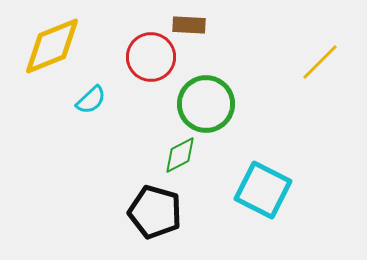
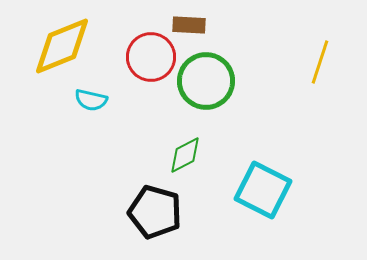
yellow diamond: moved 10 px right
yellow line: rotated 27 degrees counterclockwise
cyan semicircle: rotated 56 degrees clockwise
green circle: moved 23 px up
green diamond: moved 5 px right
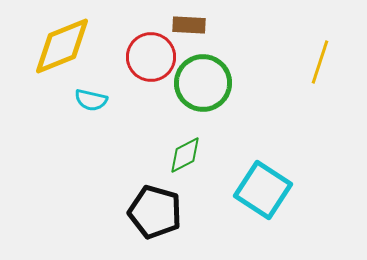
green circle: moved 3 px left, 2 px down
cyan square: rotated 6 degrees clockwise
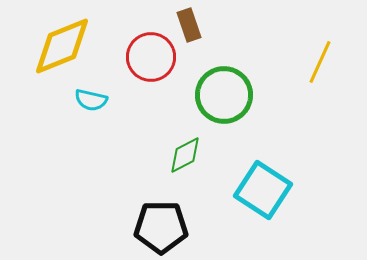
brown rectangle: rotated 68 degrees clockwise
yellow line: rotated 6 degrees clockwise
green circle: moved 21 px right, 12 px down
black pentagon: moved 6 px right, 15 px down; rotated 16 degrees counterclockwise
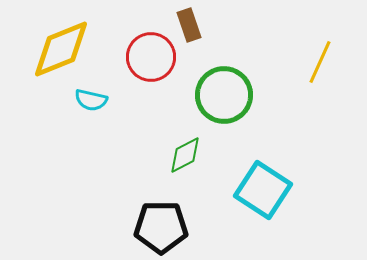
yellow diamond: moved 1 px left, 3 px down
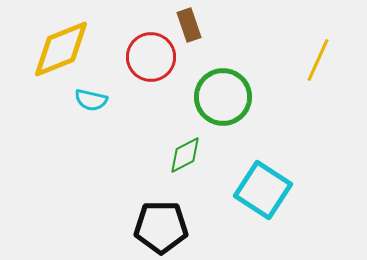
yellow line: moved 2 px left, 2 px up
green circle: moved 1 px left, 2 px down
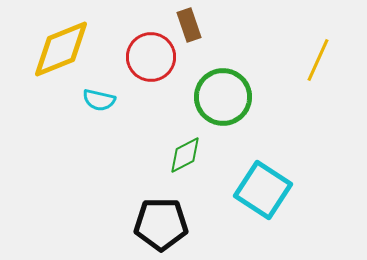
cyan semicircle: moved 8 px right
black pentagon: moved 3 px up
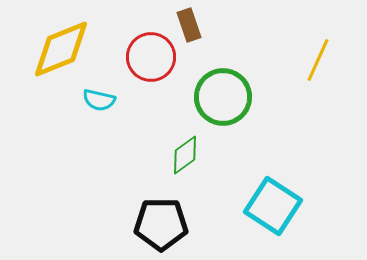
green diamond: rotated 9 degrees counterclockwise
cyan square: moved 10 px right, 16 px down
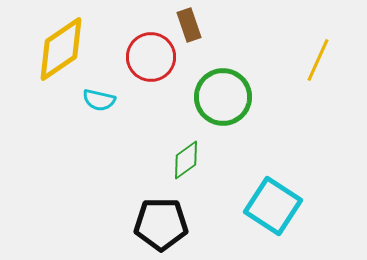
yellow diamond: rotated 12 degrees counterclockwise
green diamond: moved 1 px right, 5 px down
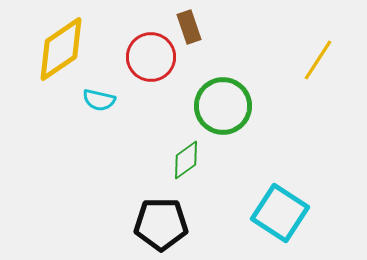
brown rectangle: moved 2 px down
yellow line: rotated 9 degrees clockwise
green circle: moved 9 px down
cyan square: moved 7 px right, 7 px down
